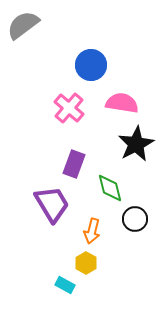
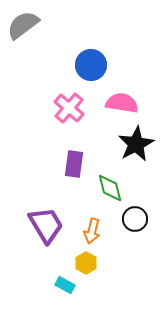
purple rectangle: rotated 12 degrees counterclockwise
purple trapezoid: moved 6 px left, 21 px down
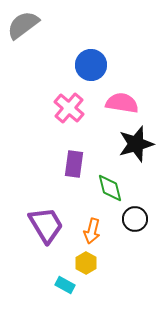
black star: rotated 12 degrees clockwise
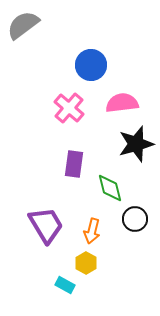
pink semicircle: rotated 16 degrees counterclockwise
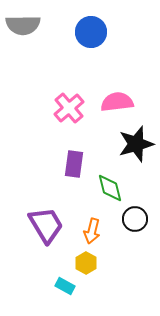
gray semicircle: rotated 144 degrees counterclockwise
blue circle: moved 33 px up
pink semicircle: moved 5 px left, 1 px up
pink cross: rotated 8 degrees clockwise
cyan rectangle: moved 1 px down
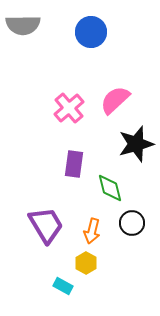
pink semicircle: moved 2 px left, 2 px up; rotated 36 degrees counterclockwise
black circle: moved 3 px left, 4 px down
cyan rectangle: moved 2 px left
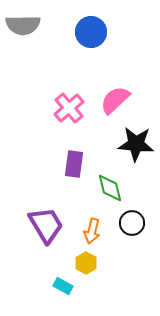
black star: rotated 21 degrees clockwise
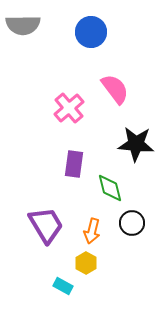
pink semicircle: moved 11 px up; rotated 96 degrees clockwise
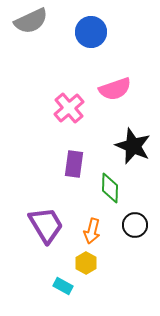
gray semicircle: moved 8 px right, 4 px up; rotated 24 degrees counterclockwise
pink semicircle: rotated 108 degrees clockwise
black star: moved 3 px left, 2 px down; rotated 18 degrees clockwise
green diamond: rotated 16 degrees clockwise
black circle: moved 3 px right, 2 px down
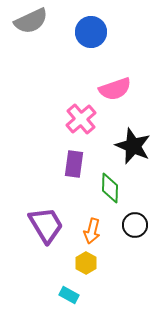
pink cross: moved 12 px right, 11 px down
cyan rectangle: moved 6 px right, 9 px down
